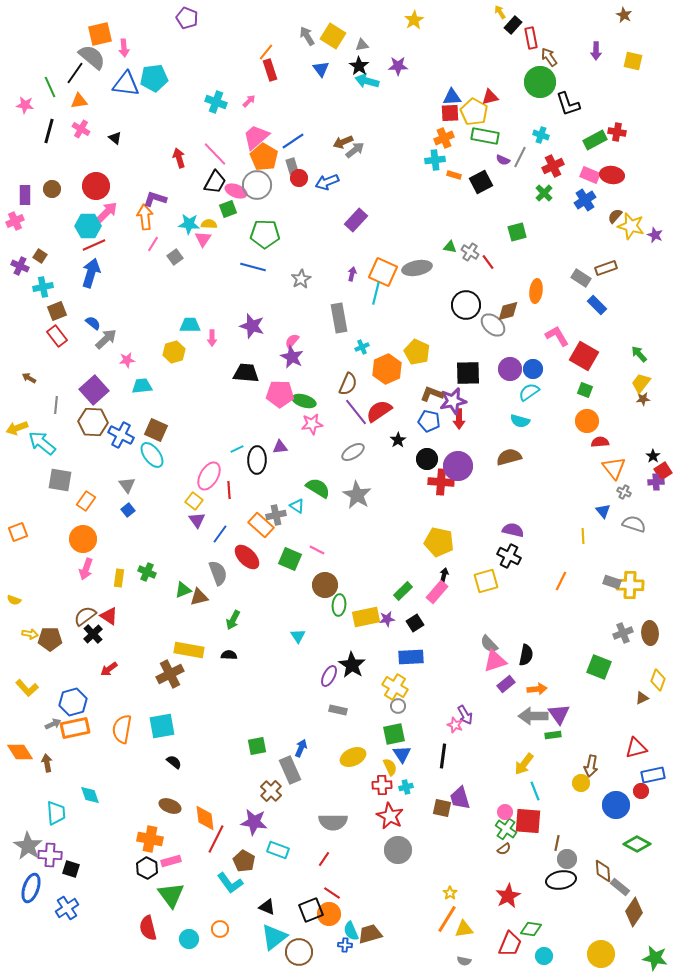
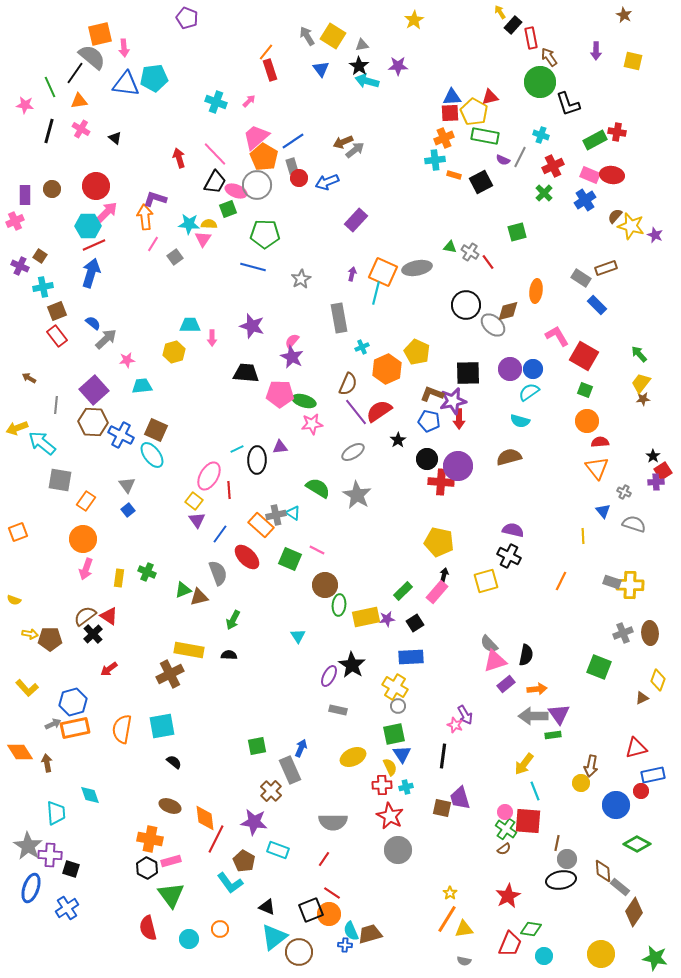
orange triangle at (614, 468): moved 17 px left
cyan triangle at (297, 506): moved 4 px left, 7 px down
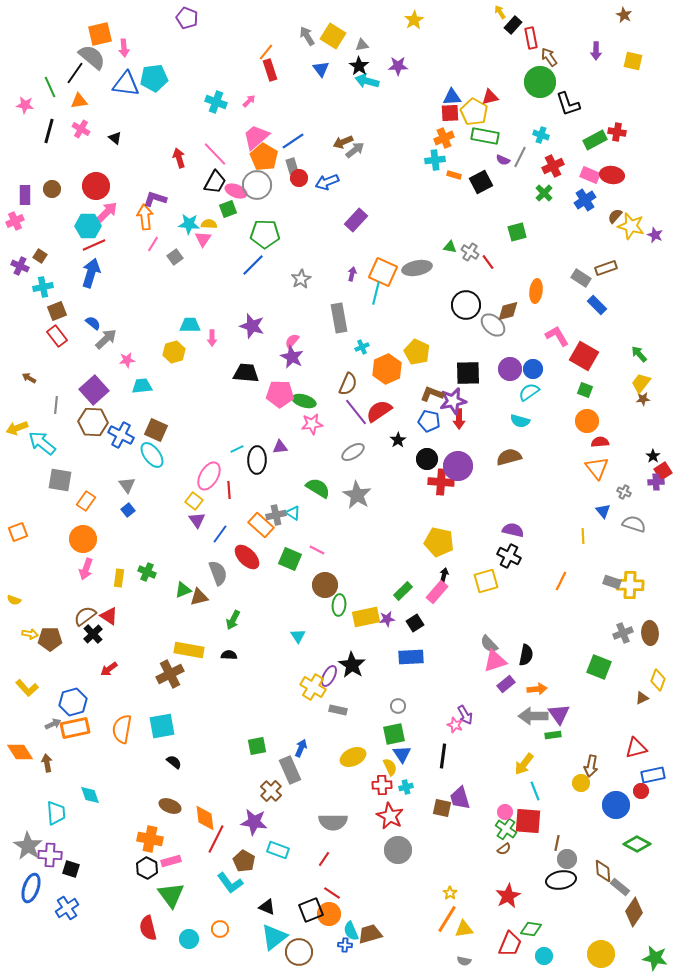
blue line at (253, 267): moved 2 px up; rotated 60 degrees counterclockwise
yellow cross at (395, 687): moved 82 px left
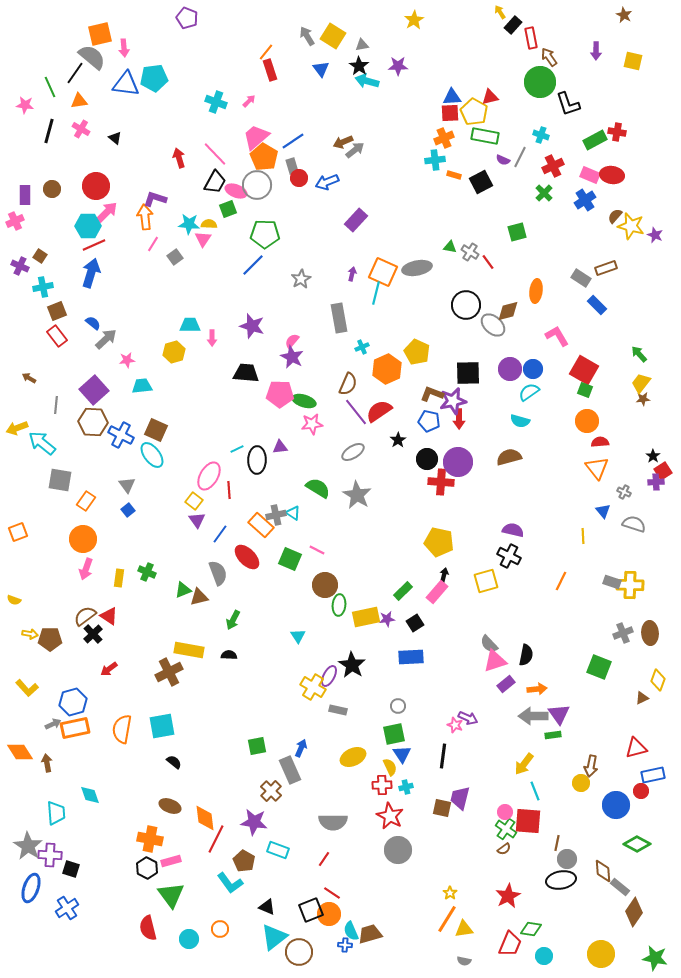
red square at (584, 356): moved 14 px down
purple circle at (458, 466): moved 4 px up
brown cross at (170, 674): moved 1 px left, 2 px up
purple arrow at (465, 715): moved 3 px right, 3 px down; rotated 36 degrees counterclockwise
purple trapezoid at (460, 798): rotated 30 degrees clockwise
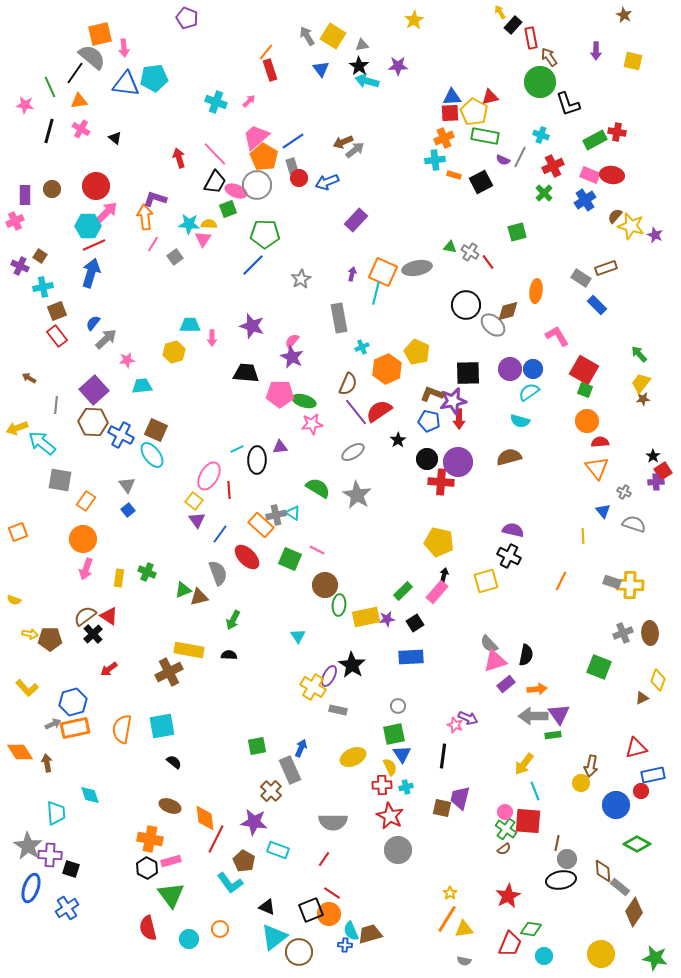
blue semicircle at (93, 323): rotated 91 degrees counterclockwise
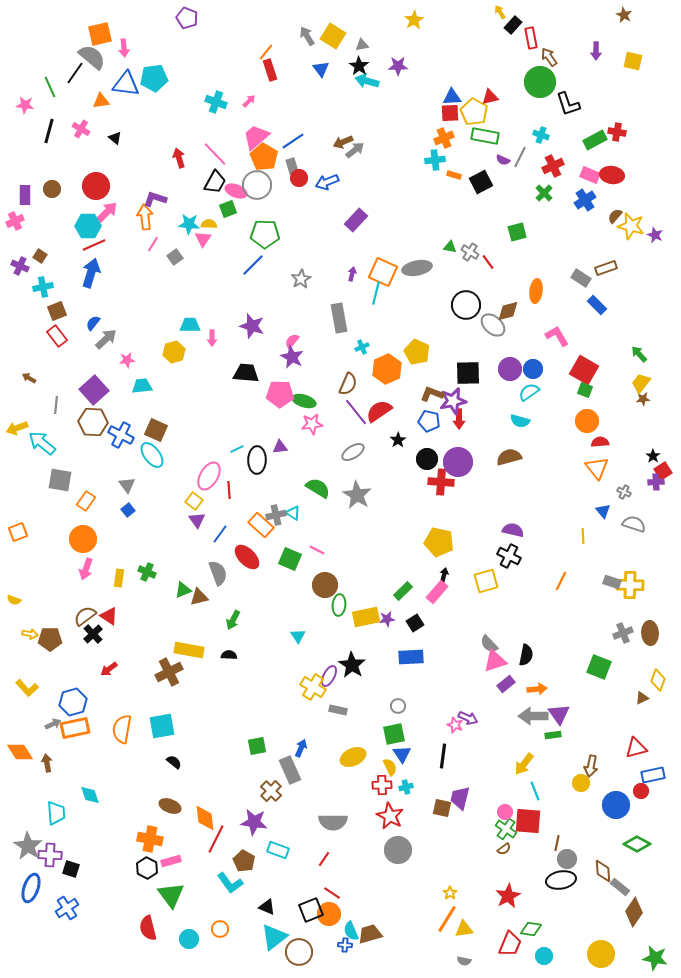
orange triangle at (79, 101): moved 22 px right
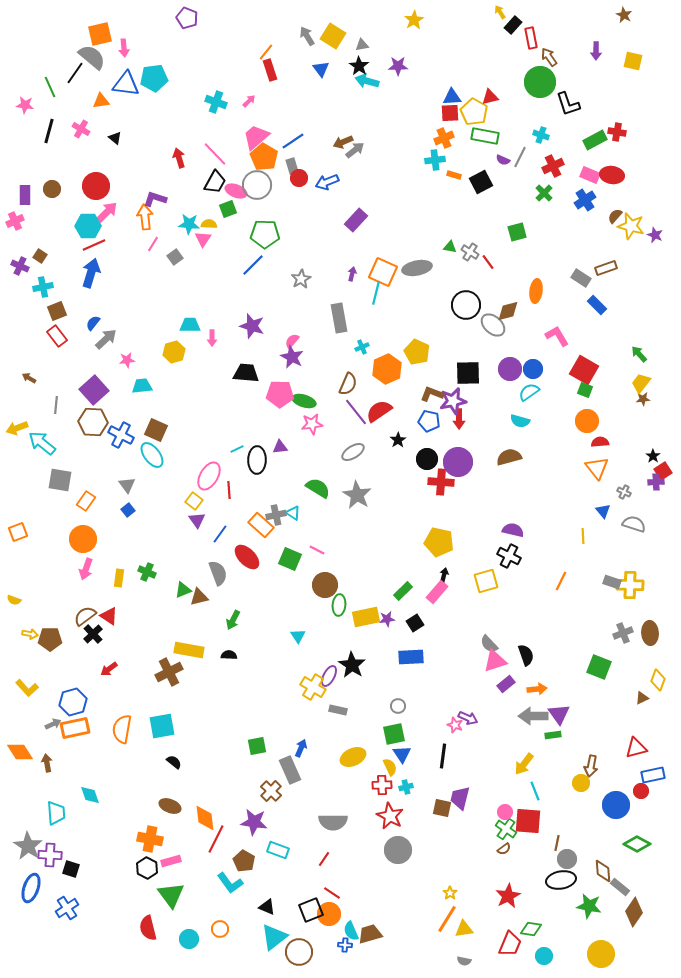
black semicircle at (526, 655): rotated 30 degrees counterclockwise
green star at (655, 958): moved 66 px left, 52 px up
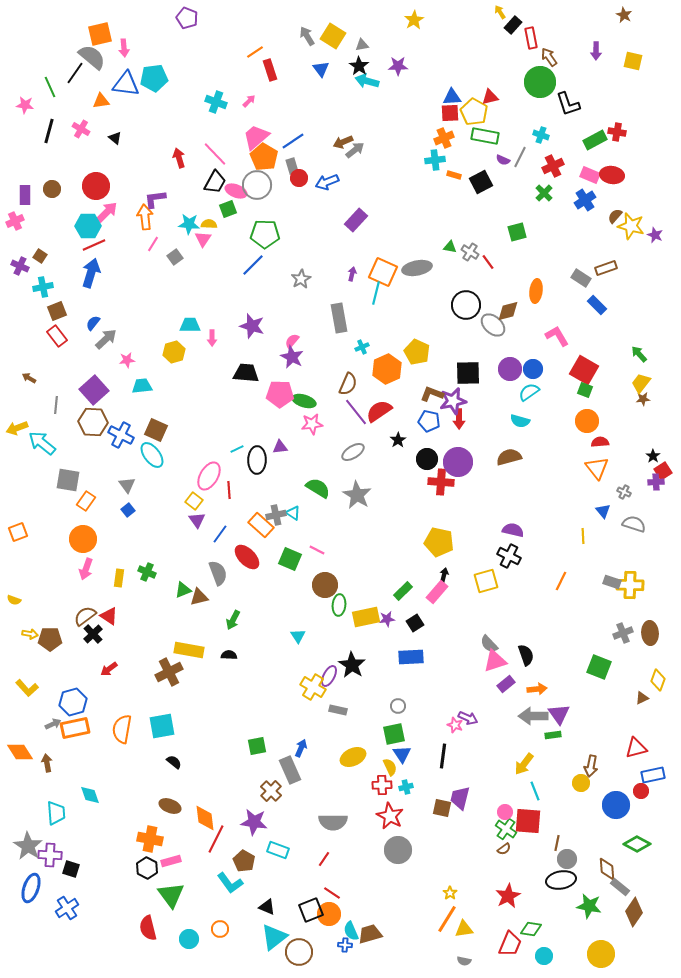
orange line at (266, 52): moved 11 px left; rotated 18 degrees clockwise
purple L-shape at (155, 199): rotated 25 degrees counterclockwise
gray square at (60, 480): moved 8 px right
brown diamond at (603, 871): moved 4 px right, 2 px up
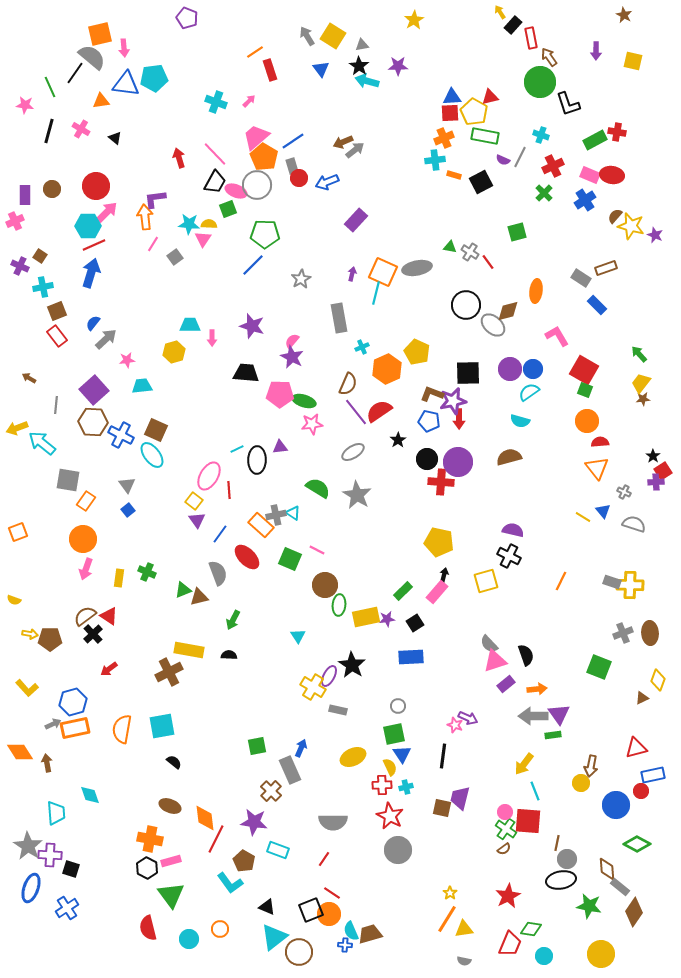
yellow line at (583, 536): moved 19 px up; rotated 56 degrees counterclockwise
